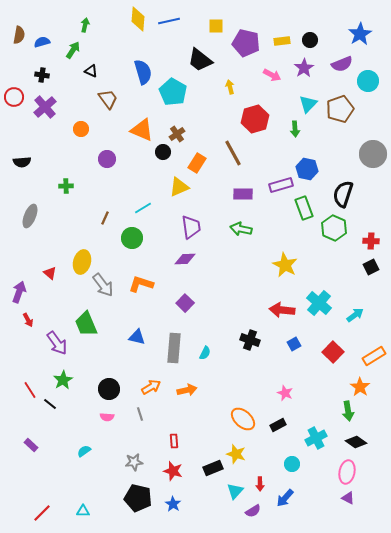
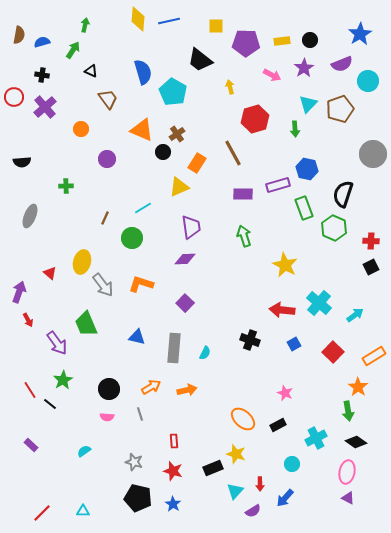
purple pentagon at (246, 43): rotated 12 degrees counterclockwise
purple rectangle at (281, 185): moved 3 px left
green arrow at (241, 229): moved 3 px right, 7 px down; rotated 60 degrees clockwise
orange star at (360, 387): moved 2 px left
gray star at (134, 462): rotated 24 degrees clockwise
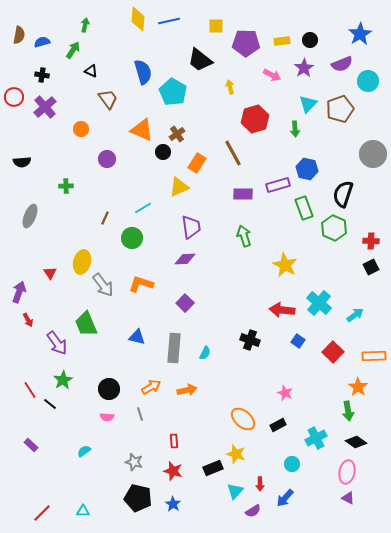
red triangle at (50, 273): rotated 16 degrees clockwise
blue square at (294, 344): moved 4 px right, 3 px up; rotated 24 degrees counterclockwise
orange rectangle at (374, 356): rotated 30 degrees clockwise
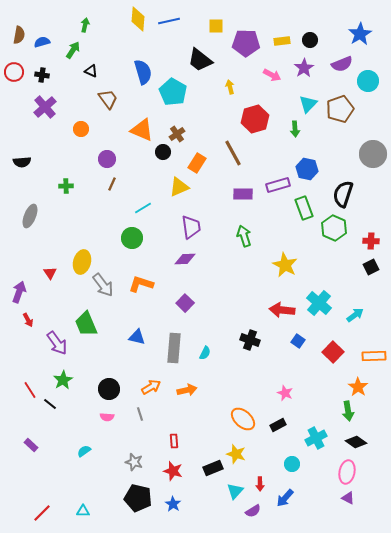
red circle at (14, 97): moved 25 px up
brown line at (105, 218): moved 7 px right, 34 px up
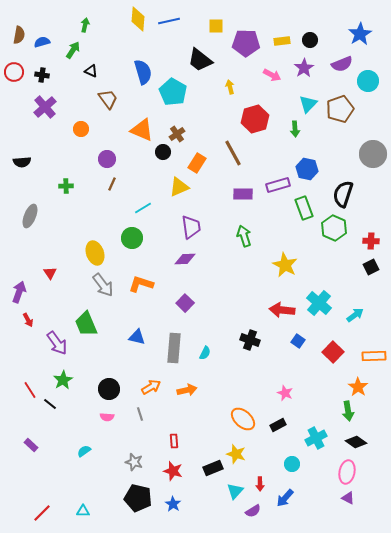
yellow ellipse at (82, 262): moved 13 px right, 9 px up; rotated 35 degrees counterclockwise
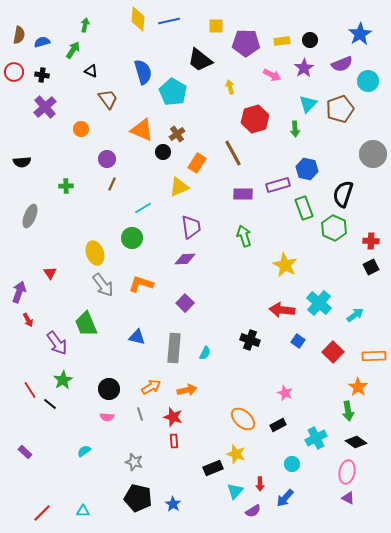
purple rectangle at (31, 445): moved 6 px left, 7 px down
red star at (173, 471): moved 54 px up
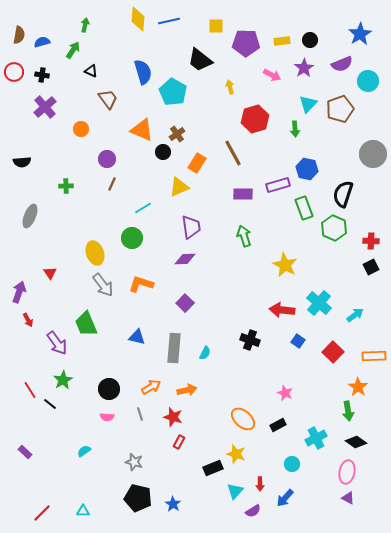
red rectangle at (174, 441): moved 5 px right, 1 px down; rotated 32 degrees clockwise
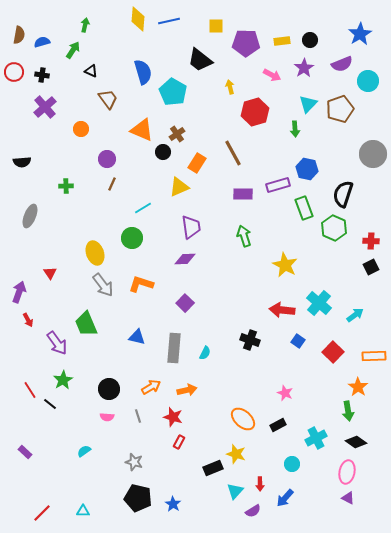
red hexagon at (255, 119): moved 7 px up
gray line at (140, 414): moved 2 px left, 2 px down
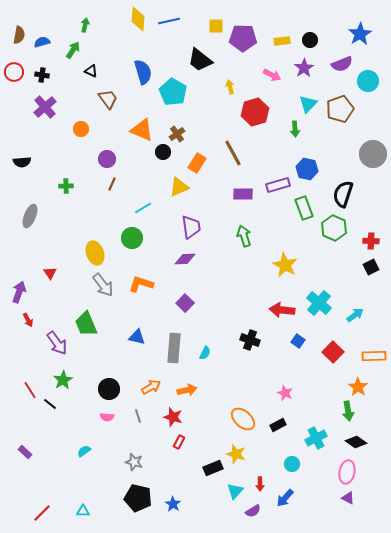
purple pentagon at (246, 43): moved 3 px left, 5 px up
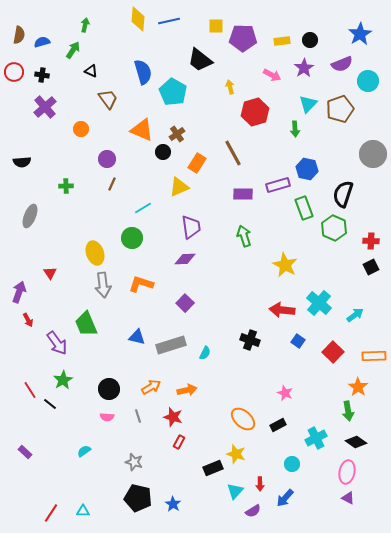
gray arrow at (103, 285): rotated 30 degrees clockwise
gray rectangle at (174, 348): moved 3 px left, 3 px up; rotated 68 degrees clockwise
red line at (42, 513): moved 9 px right; rotated 12 degrees counterclockwise
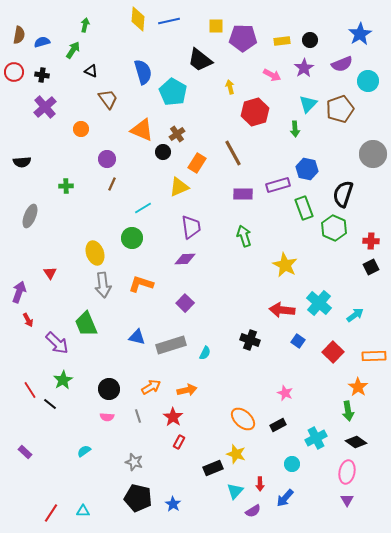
purple arrow at (57, 343): rotated 10 degrees counterclockwise
red star at (173, 417): rotated 18 degrees clockwise
purple triangle at (348, 498): moved 1 px left, 2 px down; rotated 32 degrees clockwise
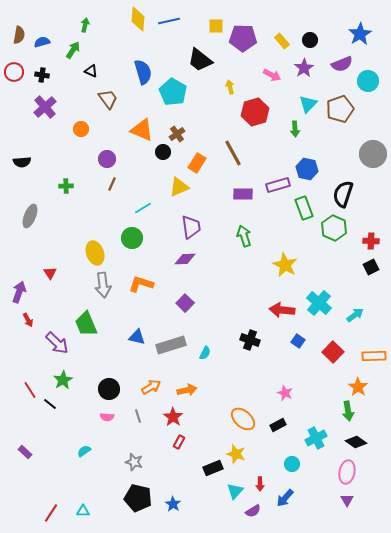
yellow rectangle at (282, 41): rotated 56 degrees clockwise
